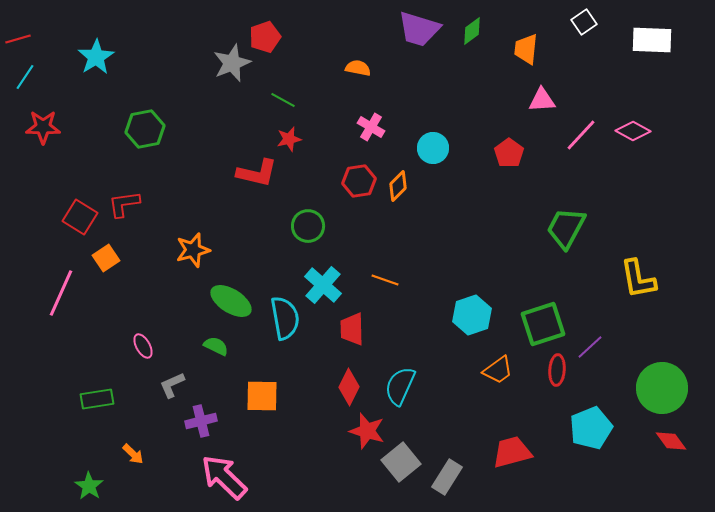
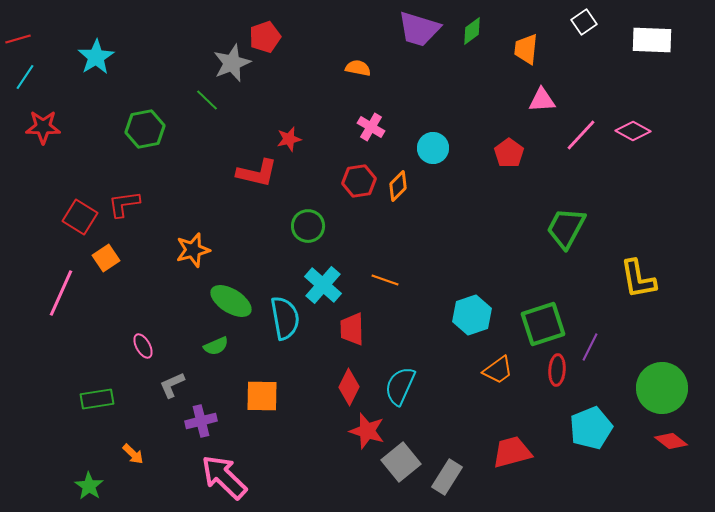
green line at (283, 100): moved 76 px left; rotated 15 degrees clockwise
green semicircle at (216, 346): rotated 130 degrees clockwise
purple line at (590, 347): rotated 20 degrees counterclockwise
red diamond at (671, 441): rotated 16 degrees counterclockwise
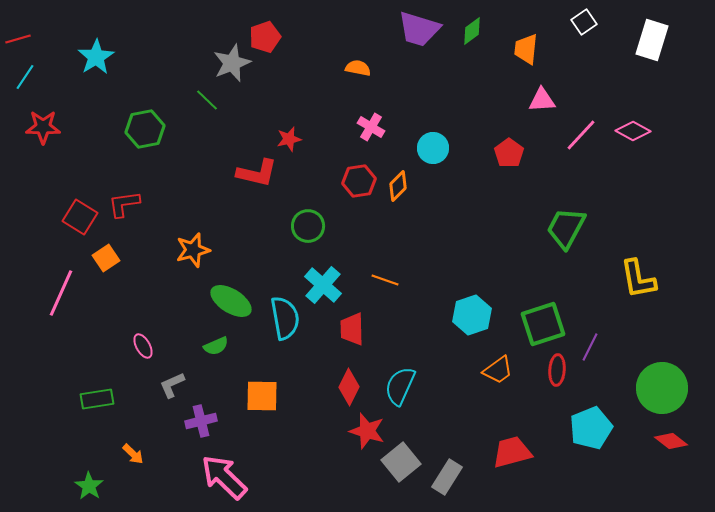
white rectangle at (652, 40): rotated 75 degrees counterclockwise
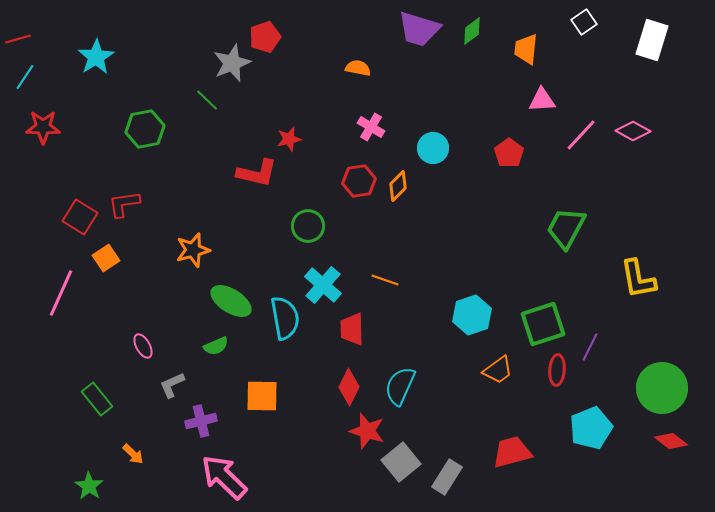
green rectangle at (97, 399): rotated 60 degrees clockwise
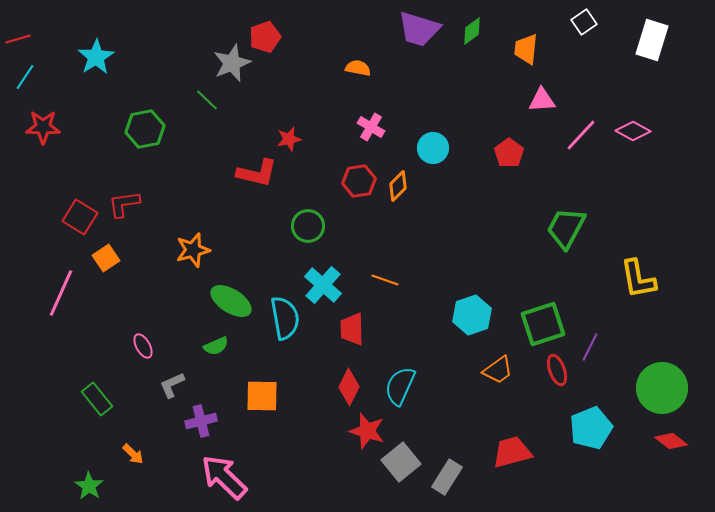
red ellipse at (557, 370): rotated 24 degrees counterclockwise
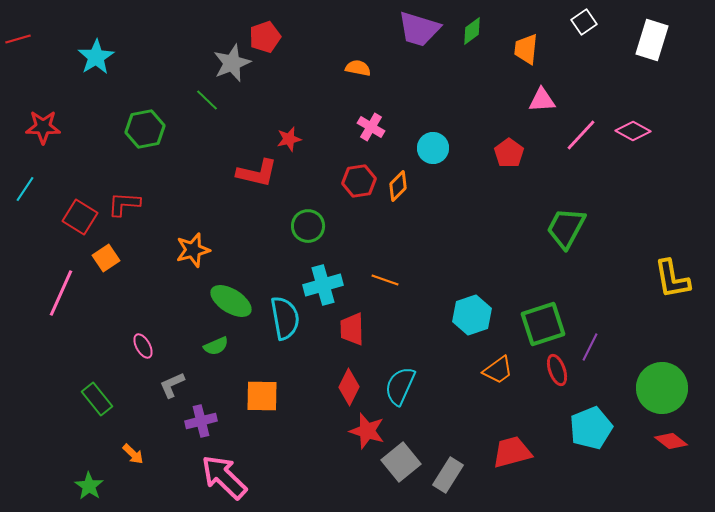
cyan line at (25, 77): moved 112 px down
red L-shape at (124, 204): rotated 12 degrees clockwise
yellow L-shape at (638, 279): moved 34 px right
cyan cross at (323, 285): rotated 33 degrees clockwise
gray rectangle at (447, 477): moved 1 px right, 2 px up
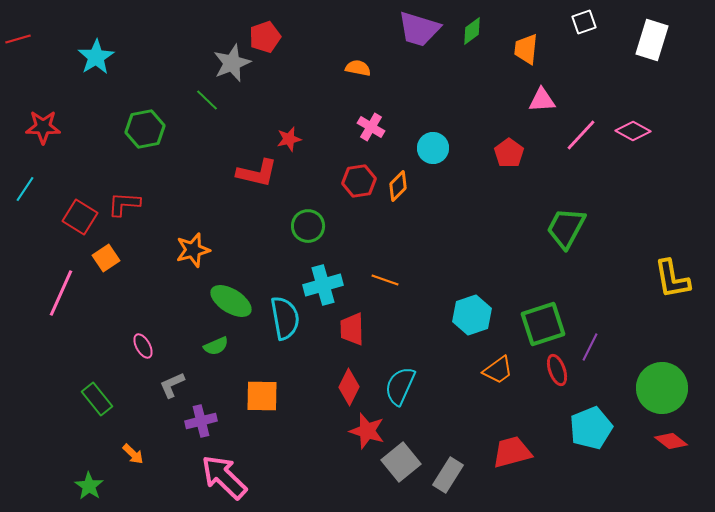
white square at (584, 22): rotated 15 degrees clockwise
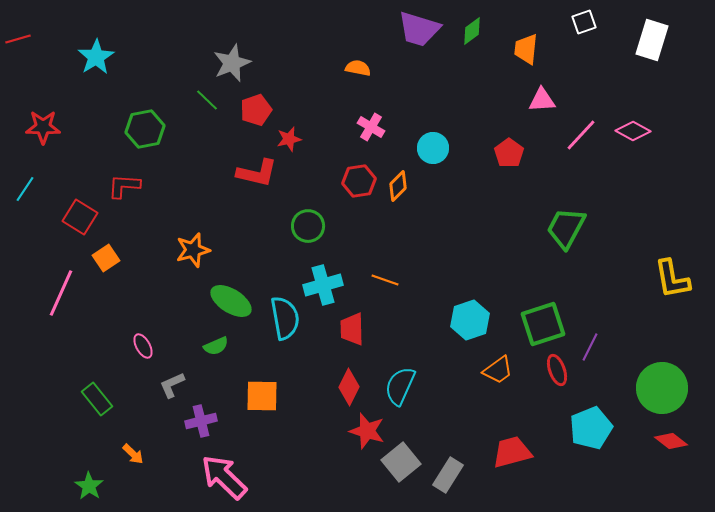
red pentagon at (265, 37): moved 9 px left, 73 px down
red L-shape at (124, 204): moved 18 px up
cyan hexagon at (472, 315): moved 2 px left, 5 px down
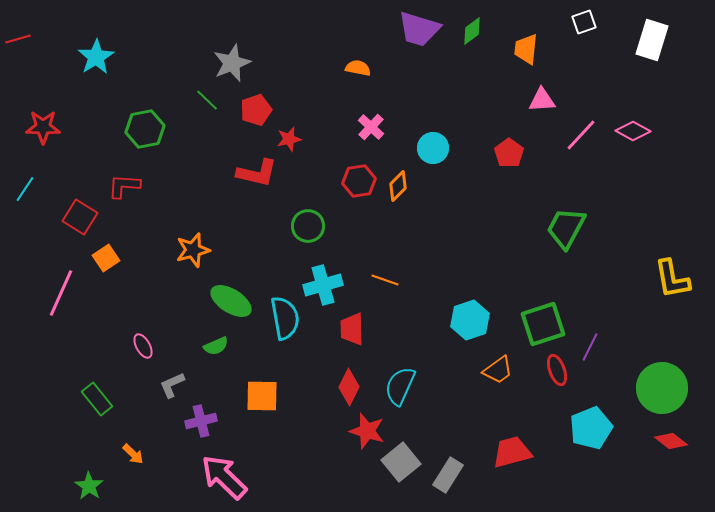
pink cross at (371, 127): rotated 12 degrees clockwise
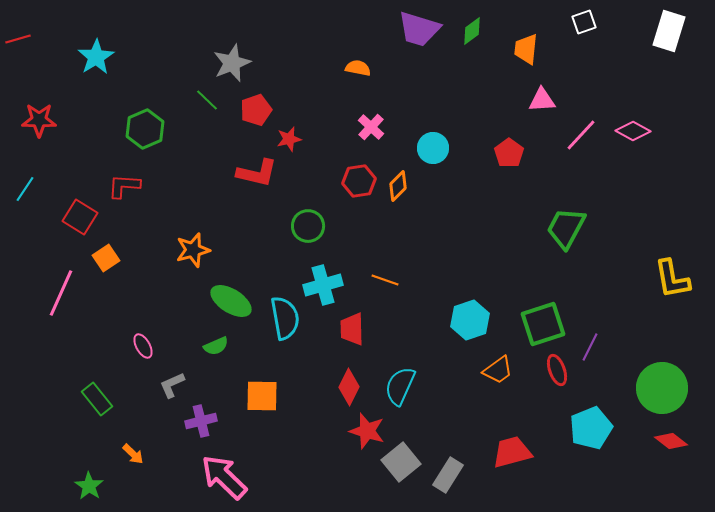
white rectangle at (652, 40): moved 17 px right, 9 px up
red star at (43, 127): moved 4 px left, 7 px up
green hexagon at (145, 129): rotated 12 degrees counterclockwise
